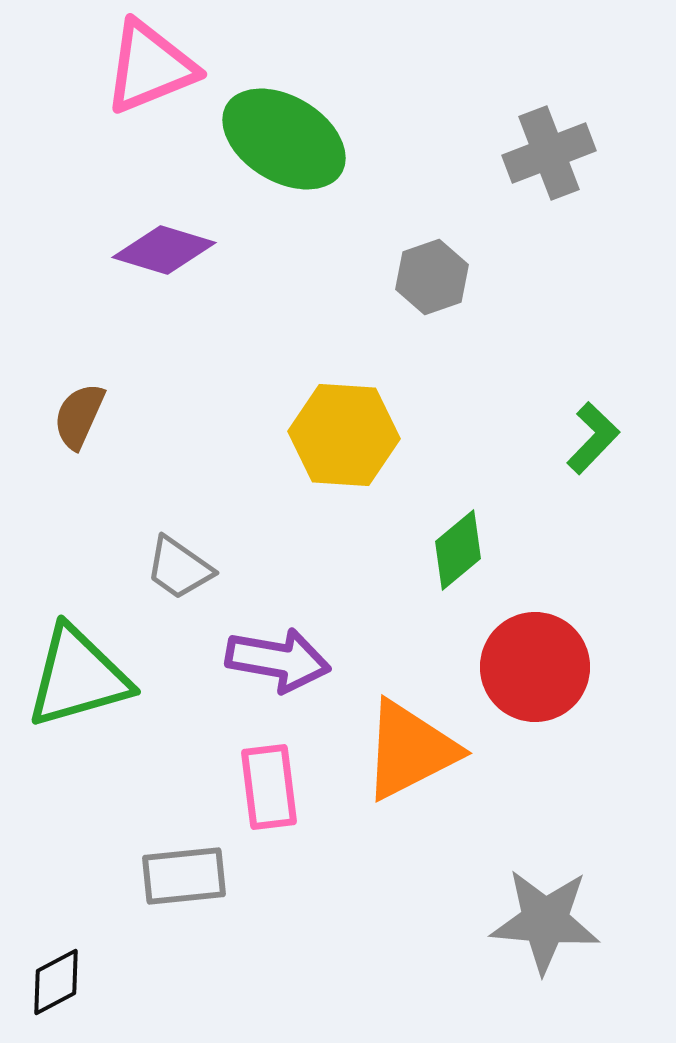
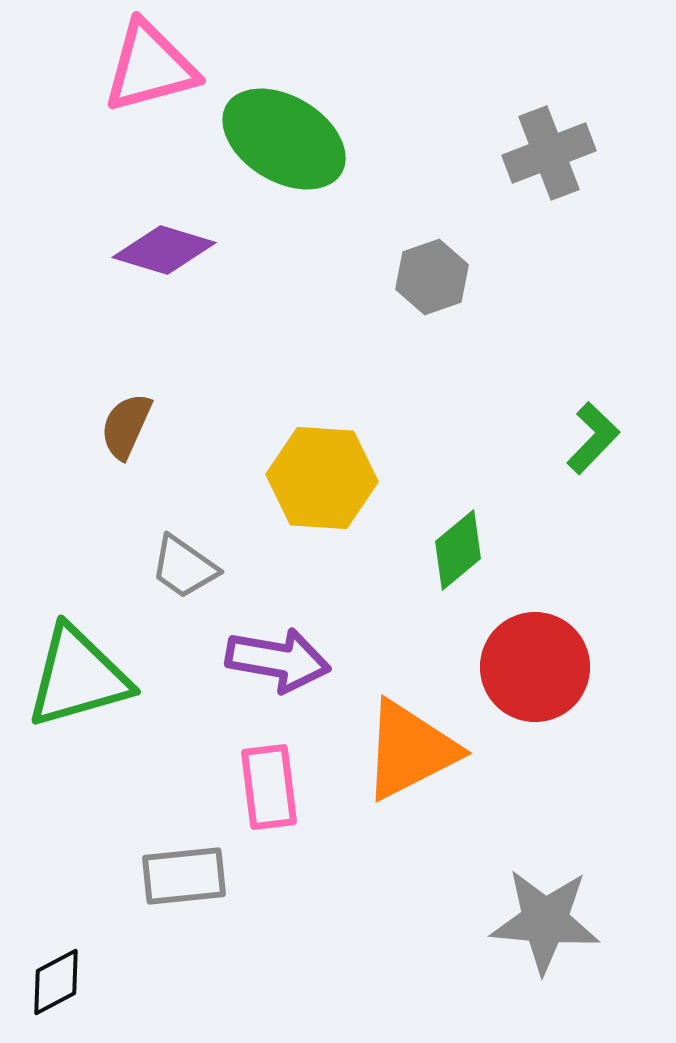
pink triangle: rotated 7 degrees clockwise
brown semicircle: moved 47 px right, 10 px down
yellow hexagon: moved 22 px left, 43 px down
gray trapezoid: moved 5 px right, 1 px up
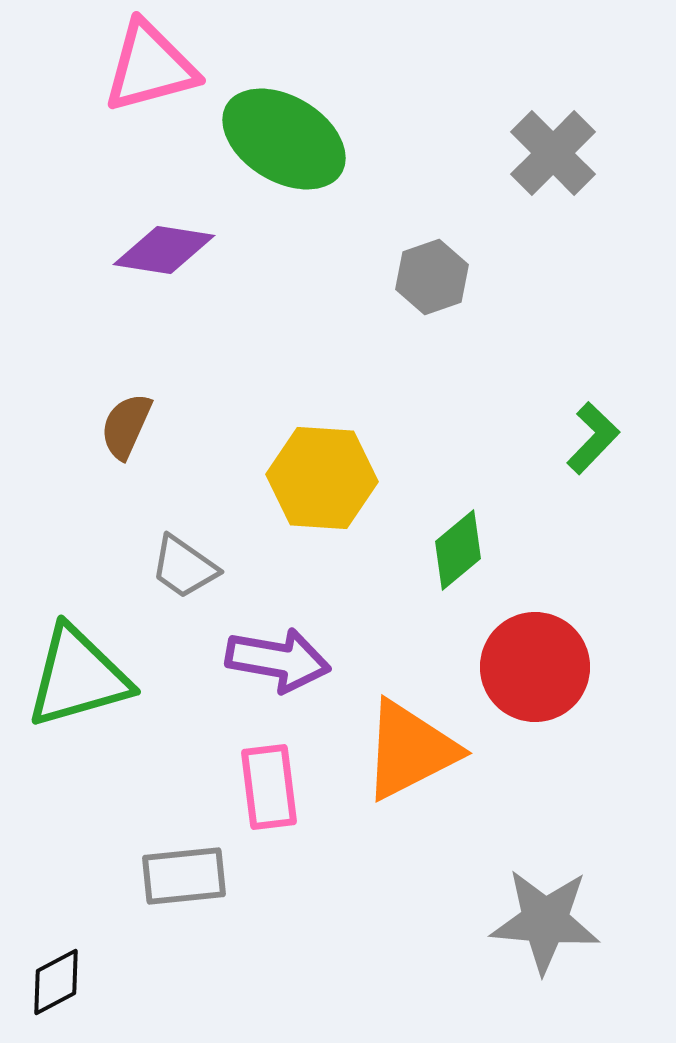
gray cross: moved 4 px right; rotated 24 degrees counterclockwise
purple diamond: rotated 8 degrees counterclockwise
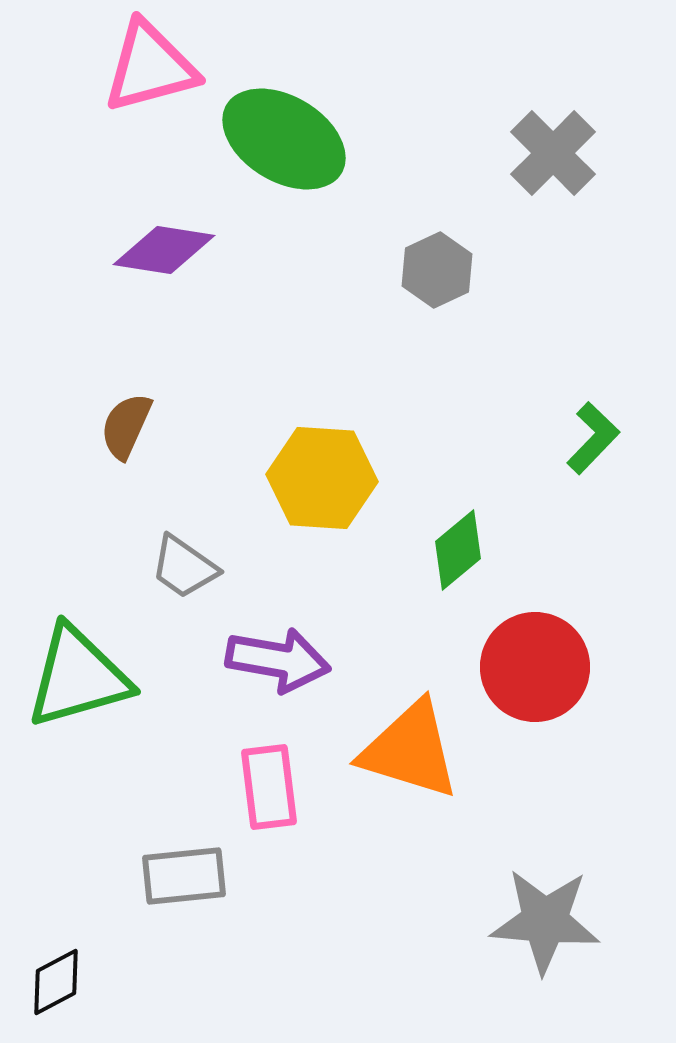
gray hexagon: moved 5 px right, 7 px up; rotated 6 degrees counterclockwise
orange triangle: rotated 44 degrees clockwise
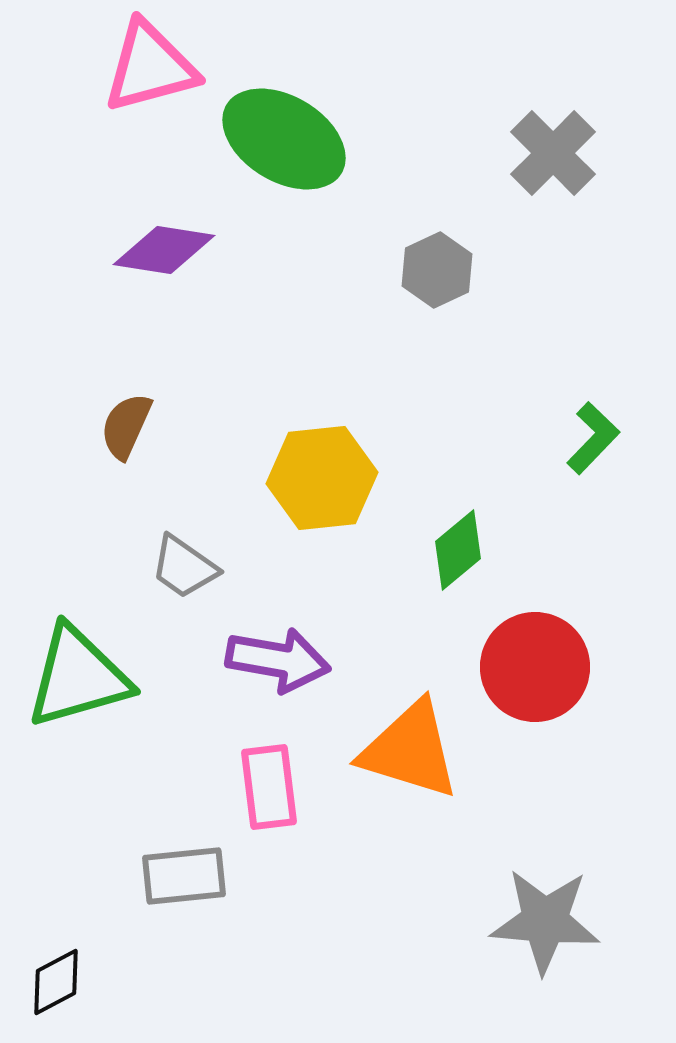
yellow hexagon: rotated 10 degrees counterclockwise
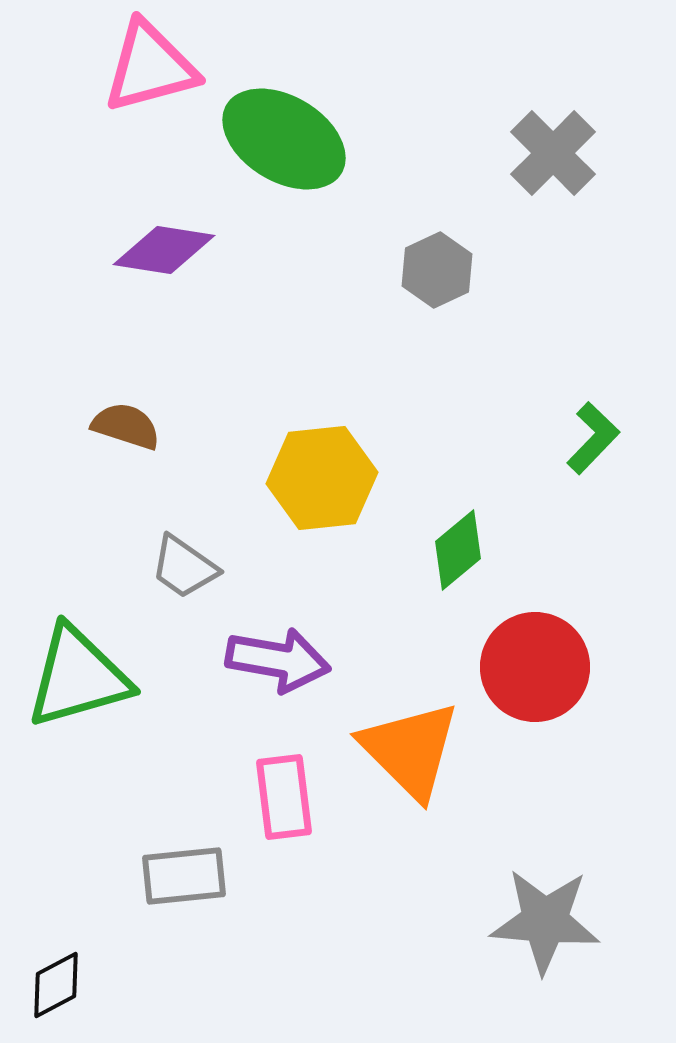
brown semicircle: rotated 84 degrees clockwise
orange triangle: rotated 28 degrees clockwise
pink rectangle: moved 15 px right, 10 px down
black diamond: moved 3 px down
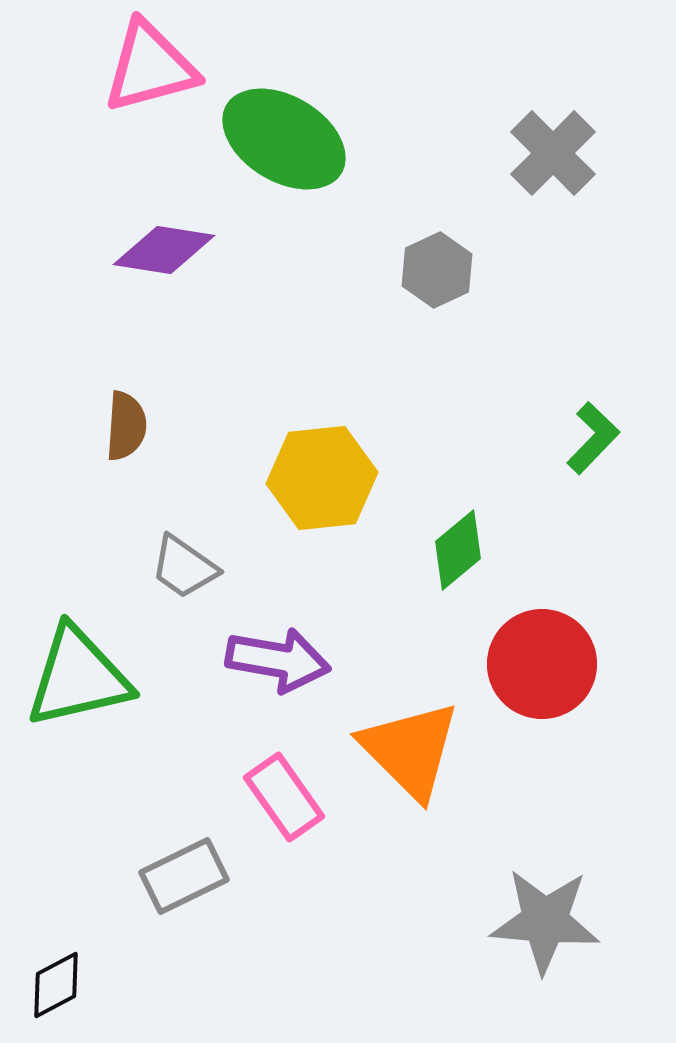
brown semicircle: rotated 76 degrees clockwise
red circle: moved 7 px right, 3 px up
green triangle: rotated 3 degrees clockwise
pink rectangle: rotated 28 degrees counterclockwise
gray rectangle: rotated 20 degrees counterclockwise
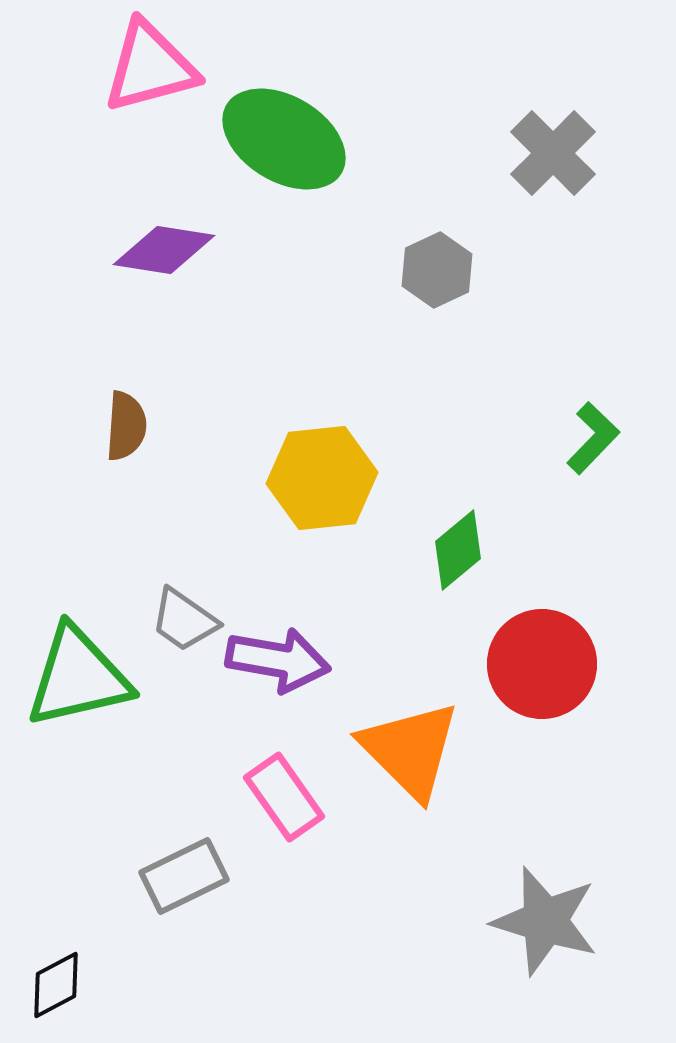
gray trapezoid: moved 53 px down
gray star: rotated 12 degrees clockwise
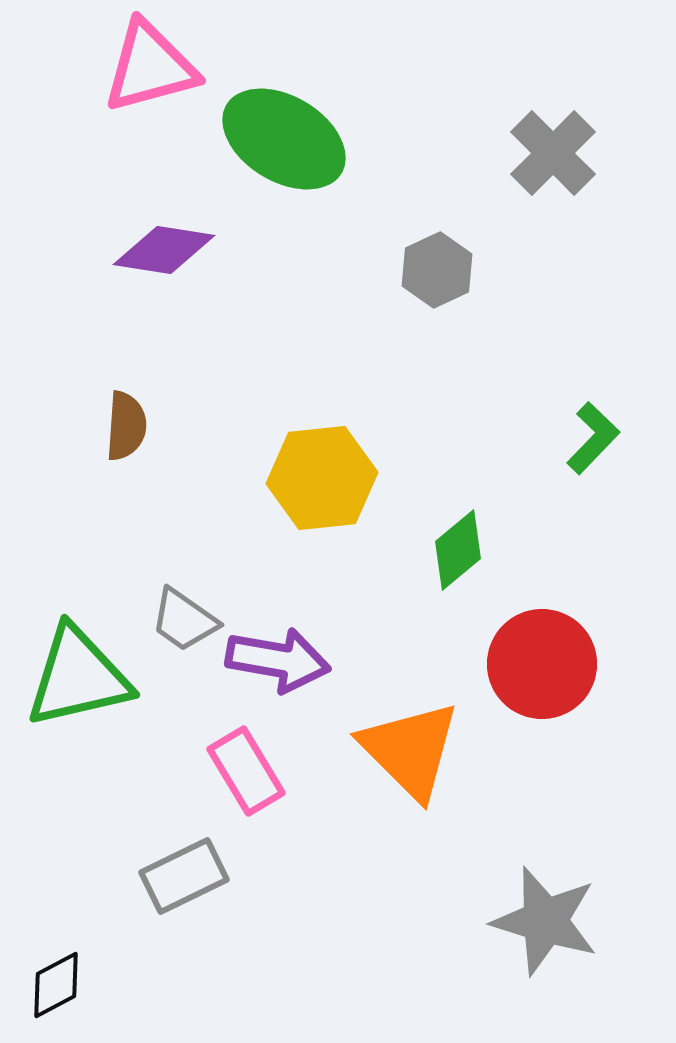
pink rectangle: moved 38 px left, 26 px up; rotated 4 degrees clockwise
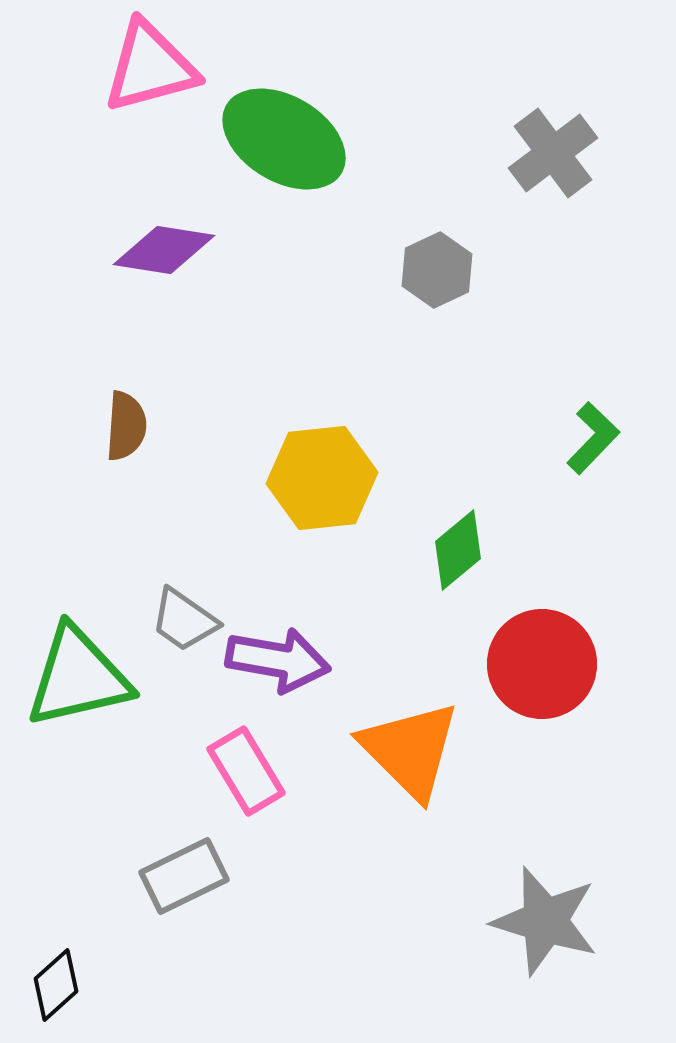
gray cross: rotated 8 degrees clockwise
black diamond: rotated 14 degrees counterclockwise
